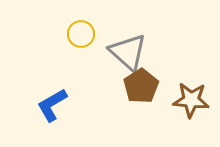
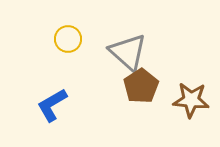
yellow circle: moved 13 px left, 5 px down
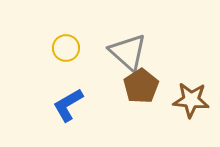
yellow circle: moved 2 px left, 9 px down
blue L-shape: moved 16 px right
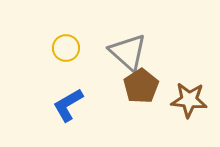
brown star: moved 2 px left
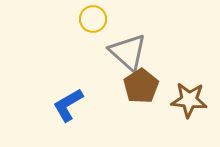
yellow circle: moved 27 px right, 29 px up
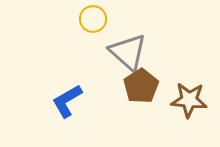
blue L-shape: moved 1 px left, 4 px up
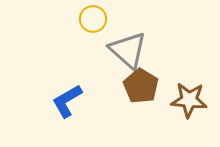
gray triangle: moved 2 px up
brown pentagon: rotated 8 degrees counterclockwise
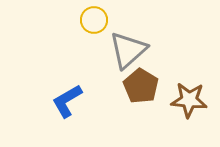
yellow circle: moved 1 px right, 1 px down
gray triangle: rotated 36 degrees clockwise
